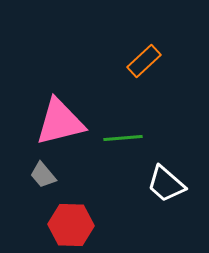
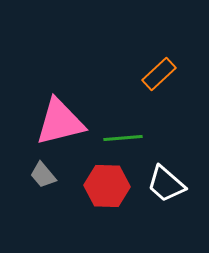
orange rectangle: moved 15 px right, 13 px down
red hexagon: moved 36 px right, 39 px up
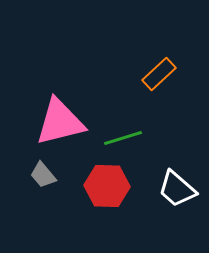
green line: rotated 12 degrees counterclockwise
white trapezoid: moved 11 px right, 5 px down
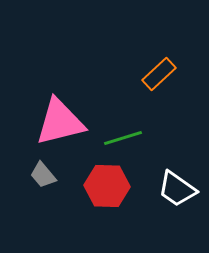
white trapezoid: rotated 6 degrees counterclockwise
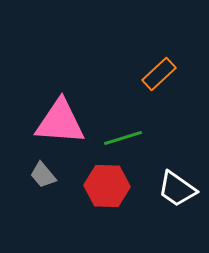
pink triangle: rotated 18 degrees clockwise
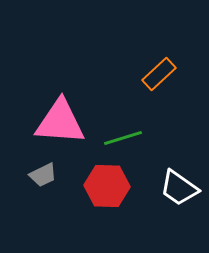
gray trapezoid: rotated 76 degrees counterclockwise
white trapezoid: moved 2 px right, 1 px up
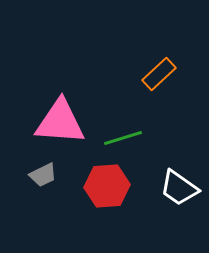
red hexagon: rotated 6 degrees counterclockwise
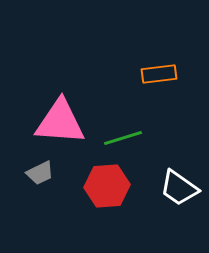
orange rectangle: rotated 36 degrees clockwise
gray trapezoid: moved 3 px left, 2 px up
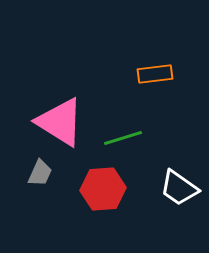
orange rectangle: moved 4 px left
pink triangle: rotated 28 degrees clockwise
gray trapezoid: rotated 40 degrees counterclockwise
red hexagon: moved 4 px left, 3 px down
